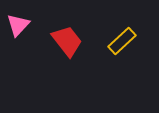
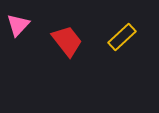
yellow rectangle: moved 4 px up
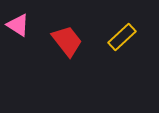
pink triangle: rotated 40 degrees counterclockwise
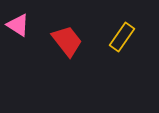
yellow rectangle: rotated 12 degrees counterclockwise
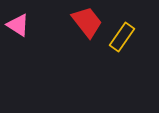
red trapezoid: moved 20 px right, 19 px up
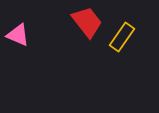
pink triangle: moved 10 px down; rotated 10 degrees counterclockwise
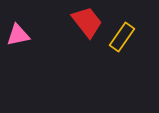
pink triangle: rotated 35 degrees counterclockwise
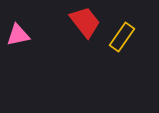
red trapezoid: moved 2 px left
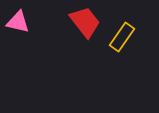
pink triangle: moved 13 px up; rotated 25 degrees clockwise
